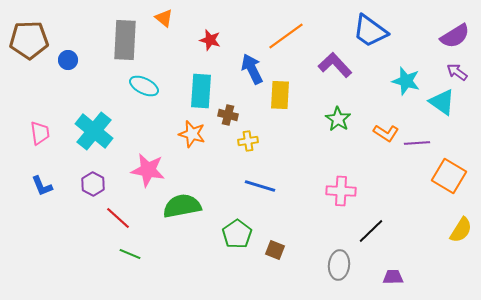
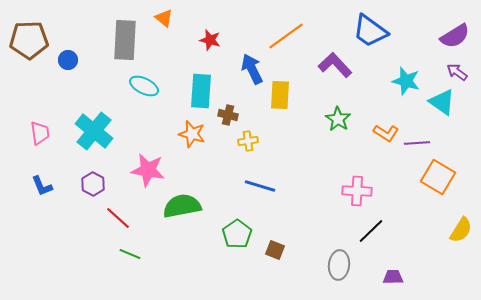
orange square: moved 11 px left, 1 px down
pink cross: moved 16 px right
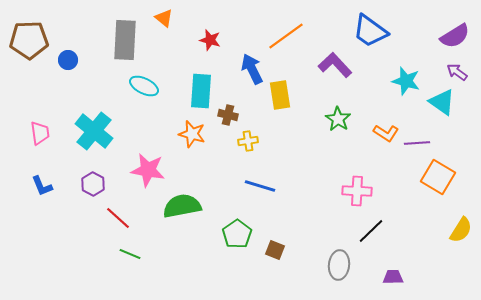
yellow rectangle: rotated 12 degrees counterclockwise
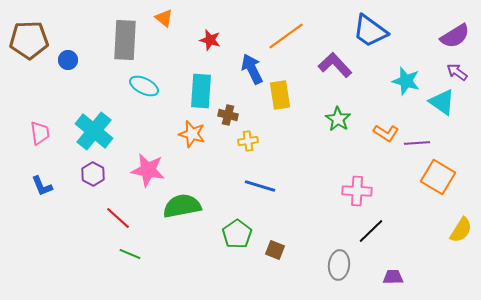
purple hexagon: moved 10 px up
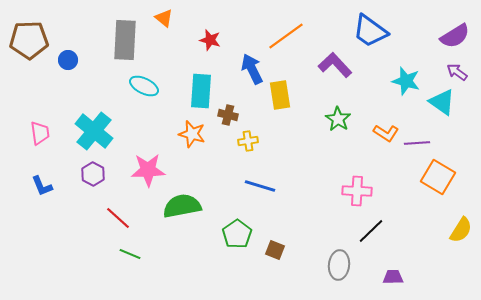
pink star: rotated 12 degrees counterclockwise
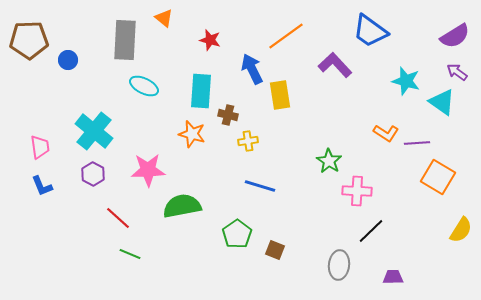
green star: moved 9 px left, 42 px down
pink trapezoid: moved 14 px down
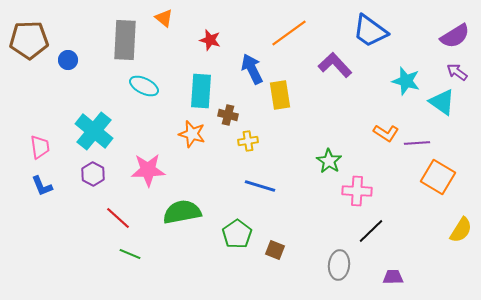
orange line: moved 3 px right, 3 px up
green semicircle: moved 6 px down
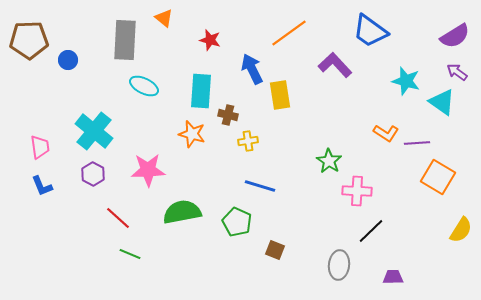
green pentagon: moved 12 px up; rotated 12 degrees counterclockwise
